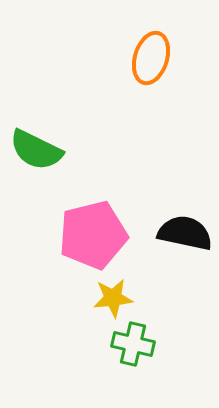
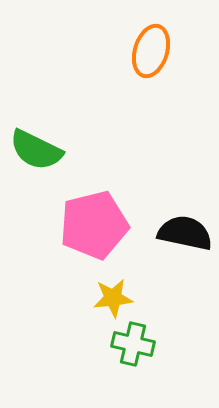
orange ellipse: moved 7 px up
pink pentagon: moved 1 px right, 10 px up
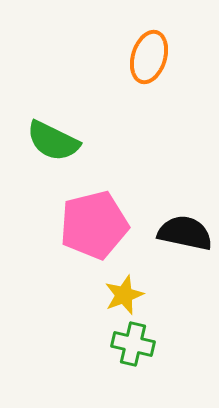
orange ellipse: moved 2 px left, 6 px down
green semicircle: moved 17 px right, 9 px up
yellow star: moved 11 px right, 3 px up; rotated 15 degrees counterclockwise
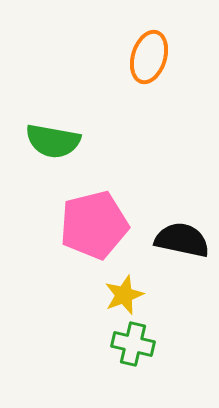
green semicircle: rotated 16 degrees counterclockwise
black semicircle: moved 3 px left, 7 px down
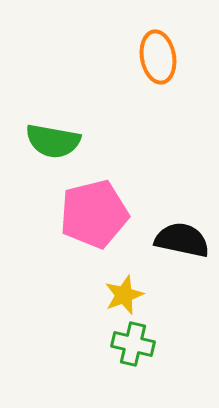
orange ellipse: moved 9 px right; rotated 27 degrees counterclockwise
pink pentagon: moved 11 px up
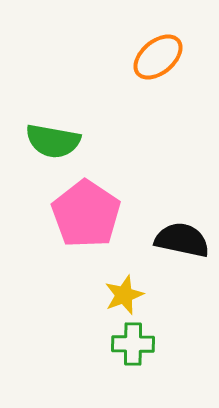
orange ellipse: rotated 60 degrees clockwise
pink pentagon: moved 8 px left; rotated 24 degrees counterclockwise
green cross: rotated 12 degrees counterclockwise
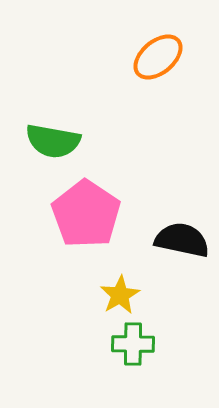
yellow star: moved 4 px left; rotated 9 degrees counterclockwise
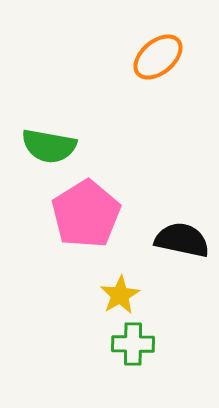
green semicircle: moved 4 px left, 5 px down
pink pentagon: rotated 6 degrees clockwise
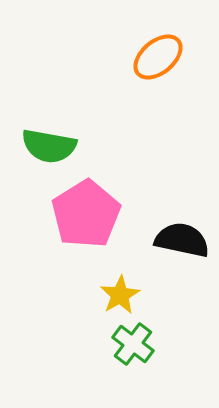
green cross: rotated 36 degrees clockwise
